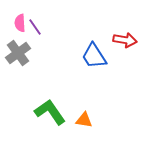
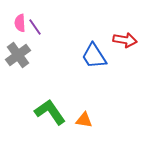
gray cross: moved 2 px down
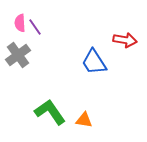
blue trapezoid: moved 6 px down
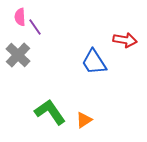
pink semicircle: moved 6 px up
gray cross: rotated 10 degrees counterclockwise
orange triangle: rotated 42 degrees counterclockwise
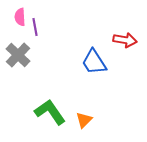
purple line: rotated 24 degrees clockwise
orange triangle: rotated 12 degrees counterclockwise
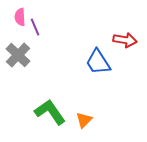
purple line: rotated 12 degrees counterclockwise
blue trapezoid: moved 4 px right
